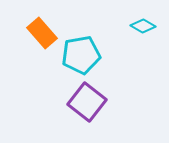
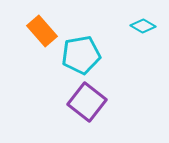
orange rectangle: moved 2 px up
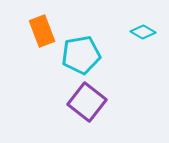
cyan diamond: moved 6 px down
orange rectangle: rotated 20 degrees clockwise
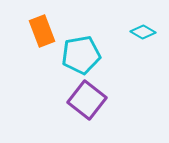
purple square: moved 2 px up
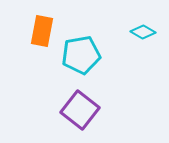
orange rectangle: rotated 32 degrees clockwise
purple square: moved 7 px left, 10 px down
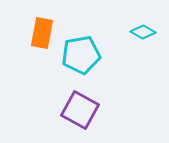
orange rectangle: moved 2 px down
purple square: rotated 9 degrees counterclockwise
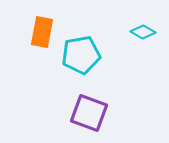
orange rectangle: moved 1 px up
purple square: moved 9 px right, 3 px down; rotated 9 degrees counterclockwise
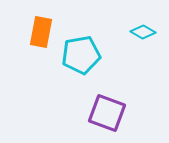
orange rectangle: moved 1 px left
purple square: moved 18 px right
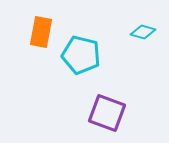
cyan diamond: rotated 15 degrees counterclockwise
cyan pentagon: rotated 24 degrees clockwise
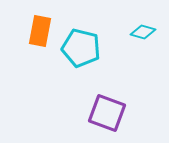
orange rectangle: moved 1 px left, 1 px up
cyan pentagon: moved 7 px up
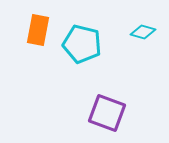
orange rectangle: moved 2 px left, 1 px up
cyan pentagon: moved 1 px right, 4 px up
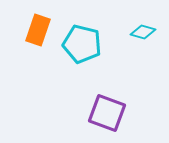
orange rectangle: rotated 8 degrees clockwise
